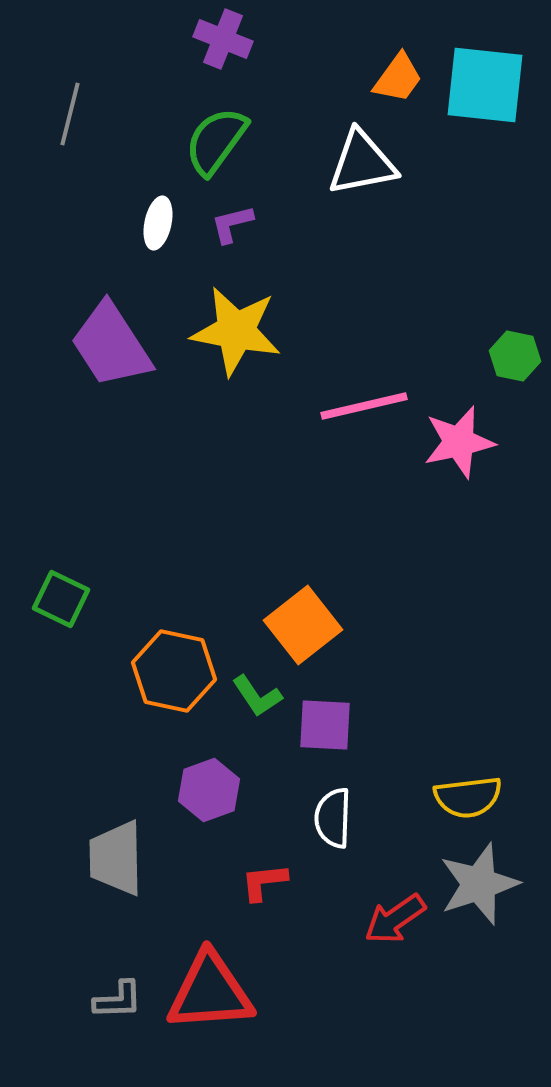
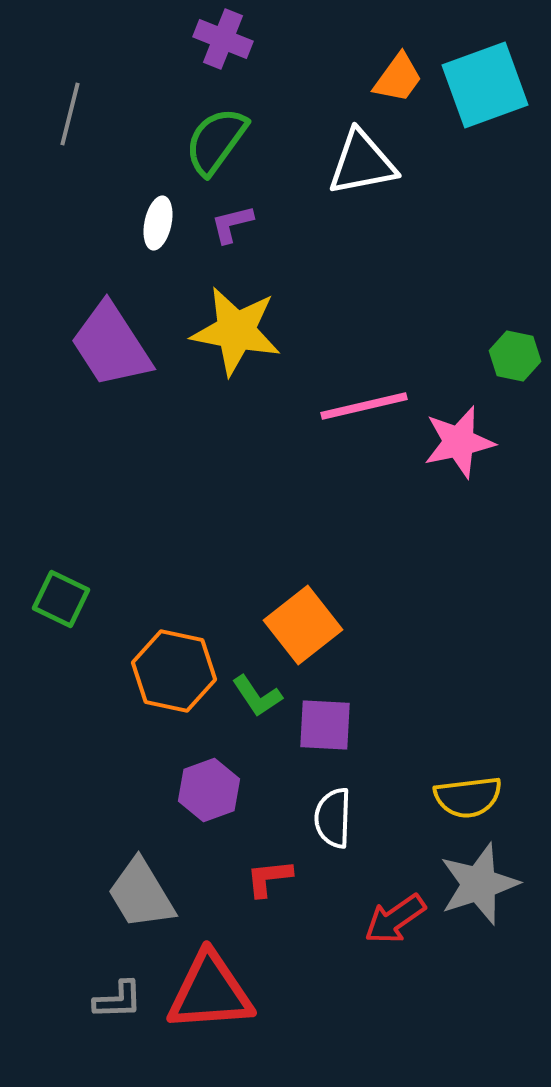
cyan square: rotated 26 degrees counterclockwise
gray trapezoid: moved 25 px right, 36 px down; rotated 30 degrees counterclockwise
red L-shape: moved 5 px right, 4 px up
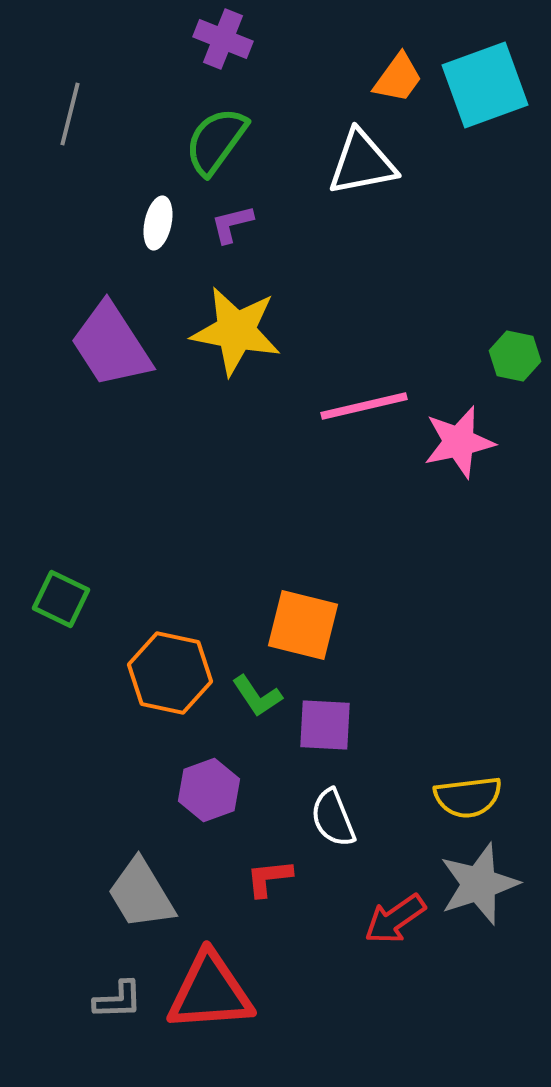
orange square: rotated 38 degrees counterclockwise
orange hexagon: moved 4 px left, 2 px down
white semicircle: rotated 24 degrees counterclockwise
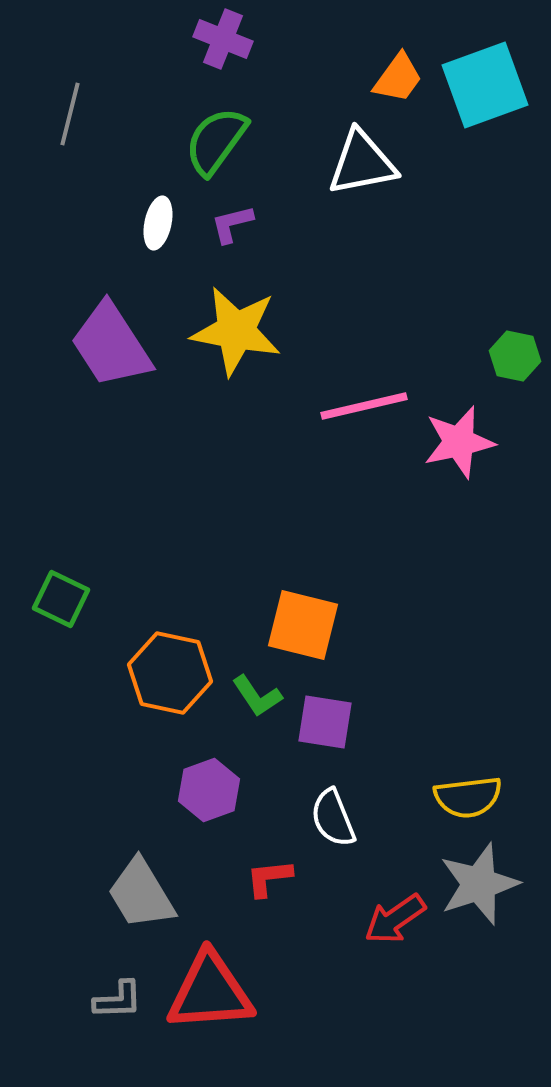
purple square: moved 3 px up; rotated 6 degrees clockwise
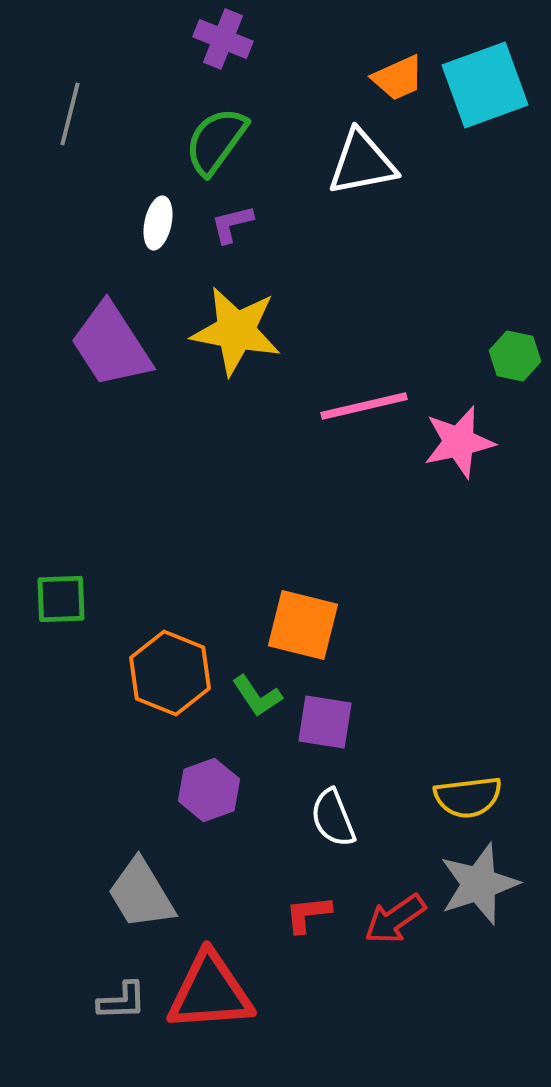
orange trapezoid: rotated 30 degrees clockwise
green square: rotated 28 degrees counterclockwise
orange hexagon: rotated 10 degrees clockwise
red L-shape: moved 39 px right, 36 px down
gray L-shape: moved 4 px right, 1 px down
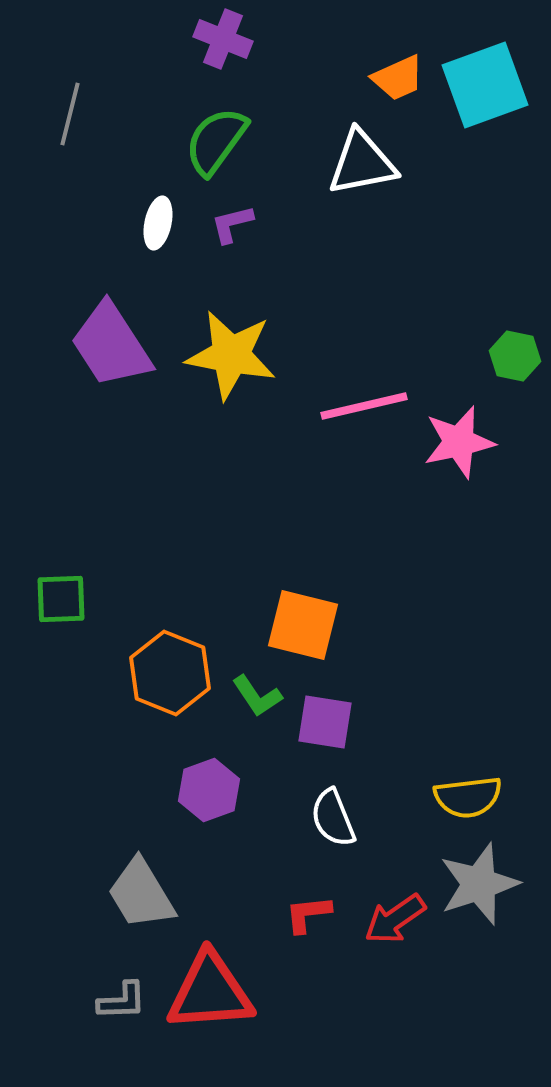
yellow star: moved 5 px left, 24 px down
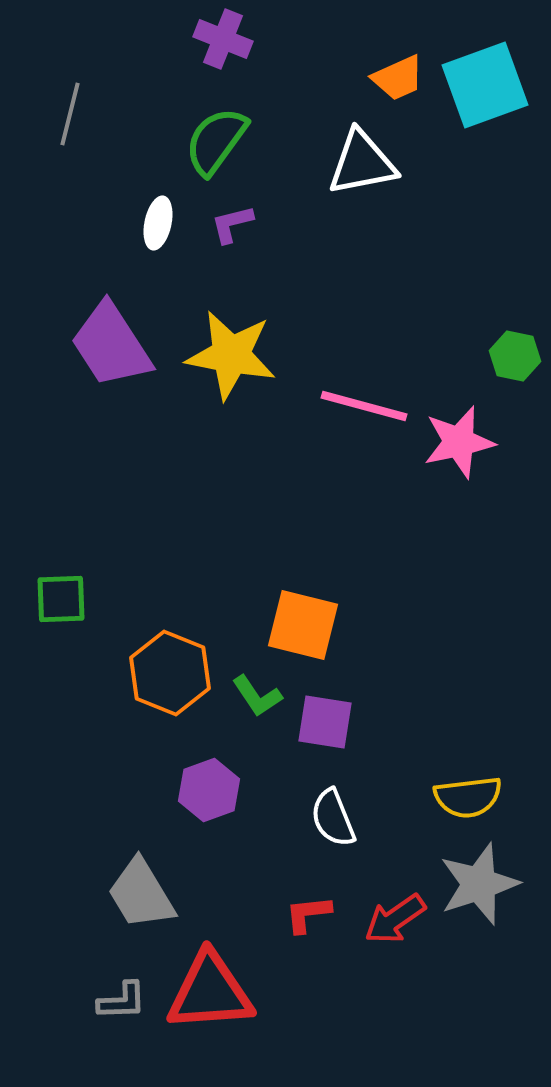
pink line: rotated 28 degrees clockwise
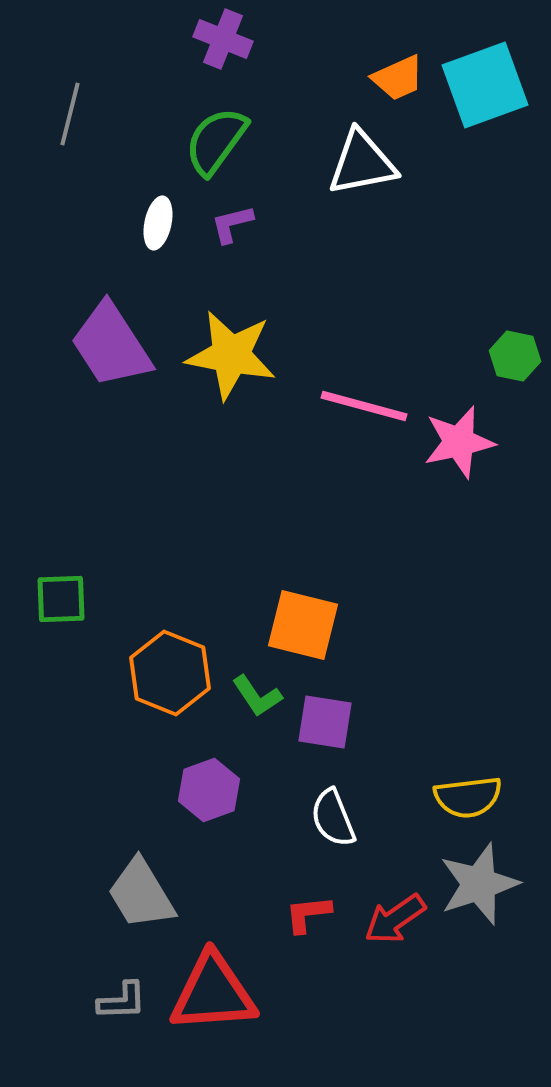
red triangle: moved 3 px right, 1 px down
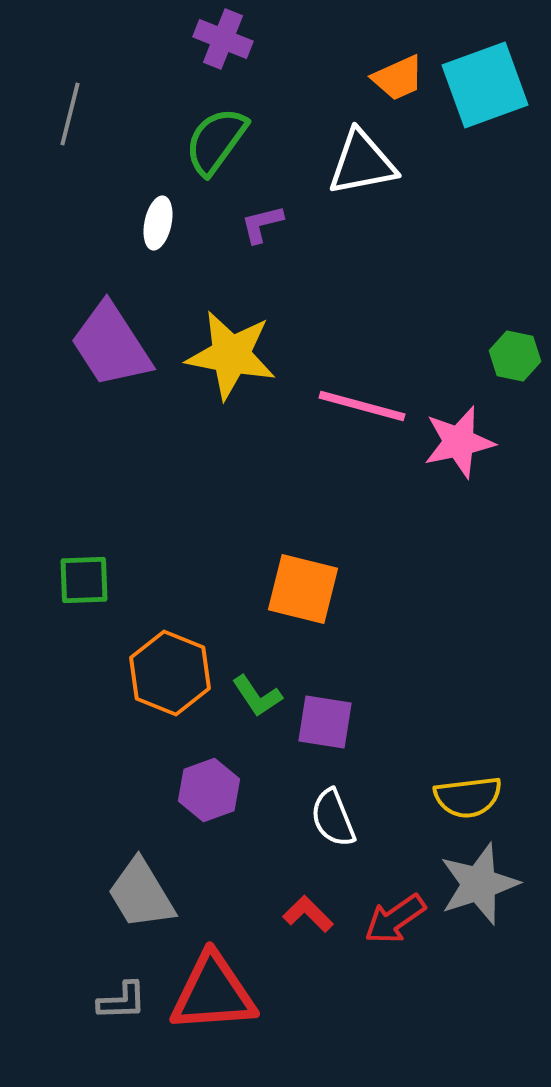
purple L-shape: moved 30 px right
pink line: moved 2 px left
green square: moved 23 px right, 19 px up
orange square: moved 36 px up
red L-shape: rotated 51 degrees clockwise
